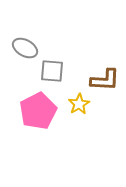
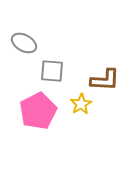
gray ellipse: moved 1 px left, 5 px up
yellow star: moved 2 px right
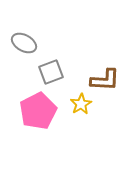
gray square: moved 1 px left, 1 px down; rotated 25 degrees counterclockwise
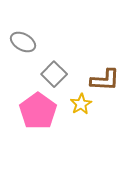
gray ellipse: moved 1 px left, 1 px up
gray square: moved 3 px right, 2 px down; rotated 25 degrees counterclockwise
pink pentagon: rotated 9 degrees counterclockwise
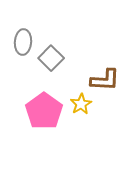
gray ellipse: rotated 65 degrees clockwise
gray square: moved 3 px left, 16 px up
pink pentagon: moved 6 px right
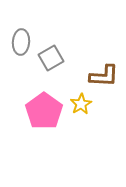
gray ellipse: moved 2 px left
gray square: rotated 15 degrees clockwise
brown L-shape: moved 1 px left, 4 px up
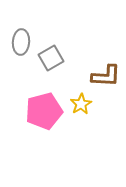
brown L-shape: moved 2 px right
pink pentagon: rotated 21 degrees clockwise
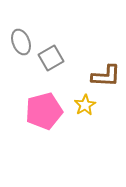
gray ellipse: rotated 25 degrees counterclockwise
yellow star: moved 4 px right, 1 px down
